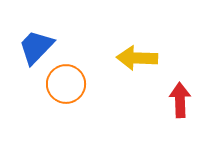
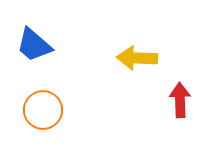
blue trapezoid: moved 2 px left, 2 px up; rotated 93 degrees counterclockwise
orange circle: moved 23 px left, 26 px down
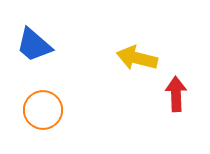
yellow arrow: rotated 12 degrees clockwise
red arrow: moved 4 px left, 6 px up
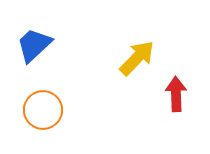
blue trapezoid: rotated 96 degrees clockwise
yellow arrow: rotated 120 degrees clockwise
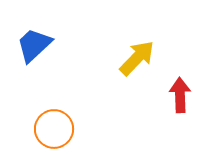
red arrow: moved 4 px right, 1 px down
orange circle: moved 11 px right, 19 px down
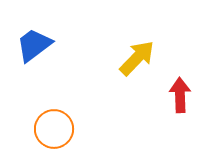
blue trapezoid: rotated 6 degrees clockwise
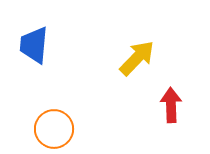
blue trapezoid: rotated 48 degrees counterclockwise
red arrow: moved 9 px left, 10 px down
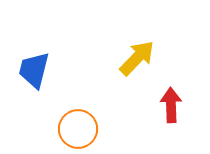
blue trapezoid: moved 25 px down; rotated 9 degrees clockwise
orange circle: moved 24 px right
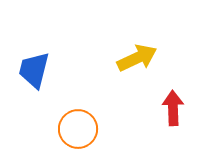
yellow arrow: rotated 21 degrees clockwise
red arrow: moved 2 px right, 3 px down
